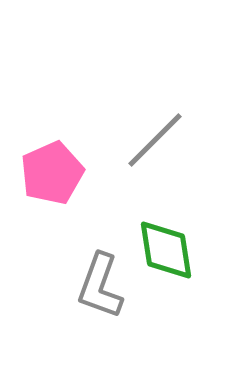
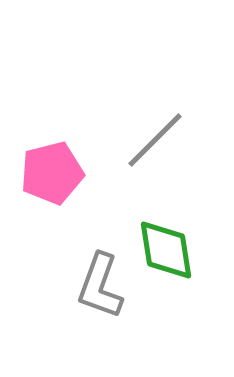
pink pentagon: rotated 10 degrees clockwise
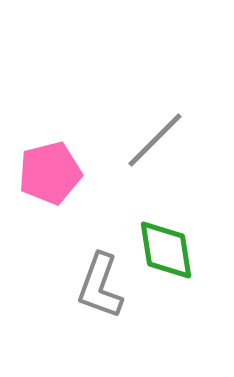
pink pentagon: moved 2 px left
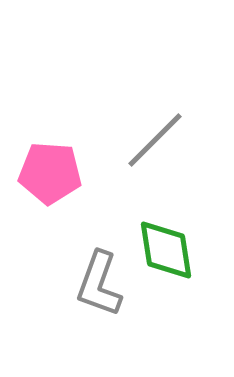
pink pentagon: rotated 18 degrees clockwise
gray L-shape: moved 1 px left, 2 px up
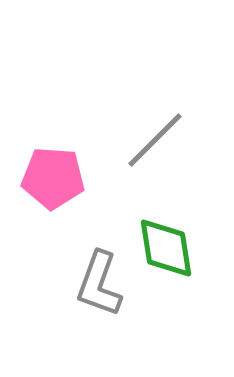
pink pentagon: moved 3 px right, 5 px down
green diamond: moved 2 px up
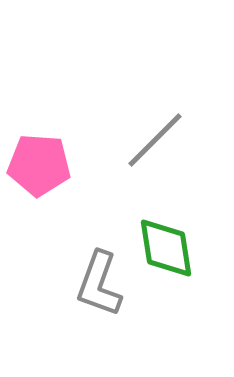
pink pentagon: moved 14 px left, 13 px up
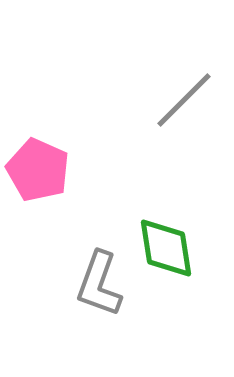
gray line: moved 29 px right, 40 px up
pink pentagon: moved 1 px left, 5 px down; rotated 20 degrees clockwise
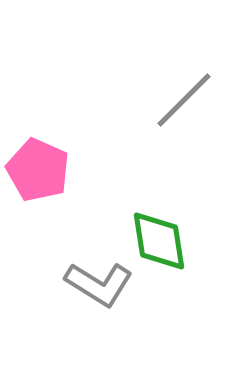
green diamond: moved 7 px left, 7 px up
gray L-shape: rotated 78 degrees counterclockwise
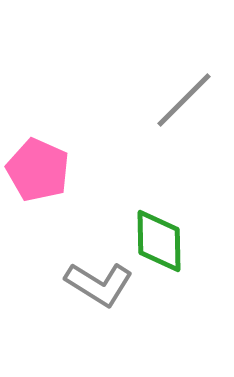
green diamond: rotated 8 degrees clockwise
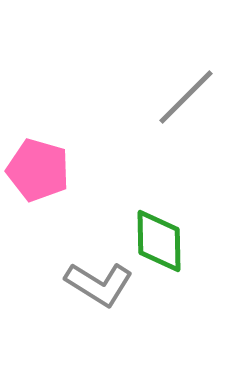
gray line: moved 2 px right, 3 px up
pink pentagon: rotated 8 degrees counterclockwise
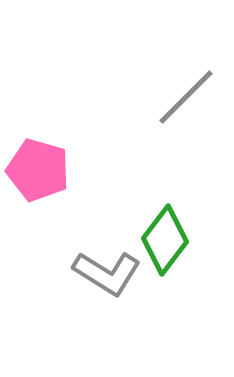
green diamond: moved 6 px right, 1 px up; rotated 38 degrees clockwise
gray L-shape: moved 8 px right, 11 px up
